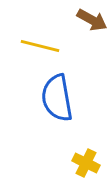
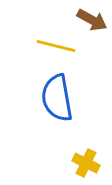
yellow line: moved 16 px right
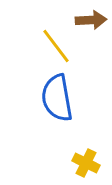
brown arrow: moved 1 px left; rotated 32 degrees counterclockwise
yellow line: rotated 39 degrees clockwise
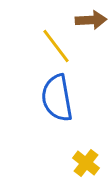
yellow cross: rotated 12 degrees clockwise
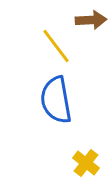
blue semicircle: moved 1 px left, 2 px down
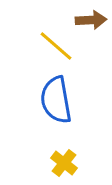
yellow line: rotated 12 degrees counterclockwise
yellow cross: moved 22 px left
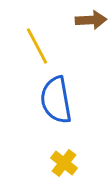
yellow line: moved 19 px left; rotated 21 degrees clockwise
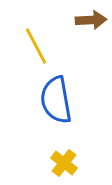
yellow line: moved 1 px left
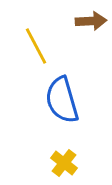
brown arrow: moved 1 px down
blue semicircle: moved 6 px right; rotated 6 degrees counterclockwise
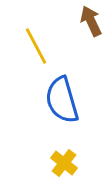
brown arrow: rotated 112 degrees counterclockwise
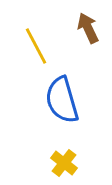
brown arrow: moved 3 px left, 7 px down
